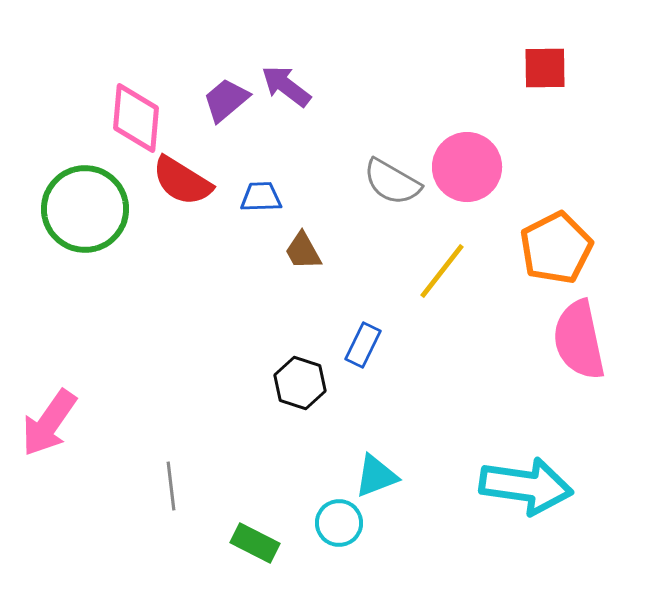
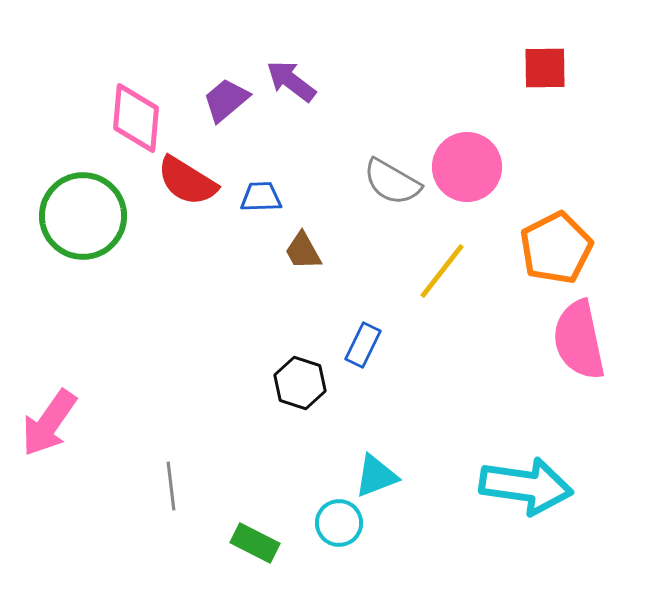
purple arrow: moved 5 px right, 5 px up
red semicircle: moved 5 px right
green circle: moved 2 px left, 7 px down
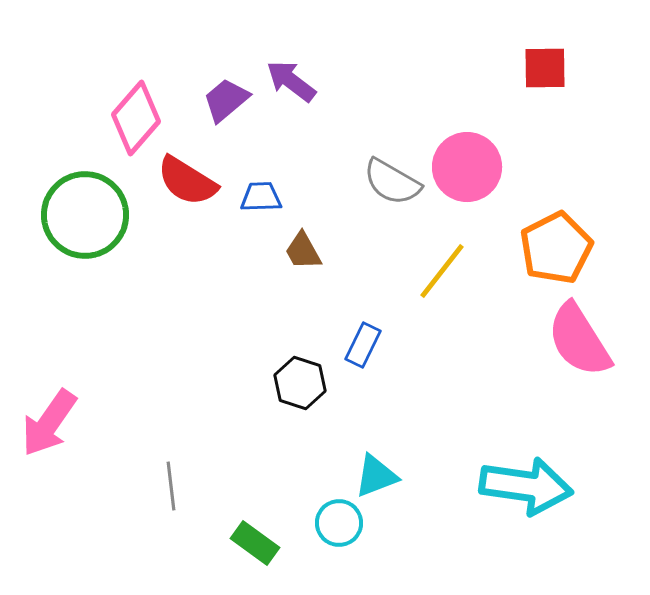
pink diamond: rotated 36 degrees clockwise
green circle: moved 2 px right, 1 px up
pink semicircle: rotated 20 degrees counterclockwise
green rectangle: rotated 9 degrees clockwise
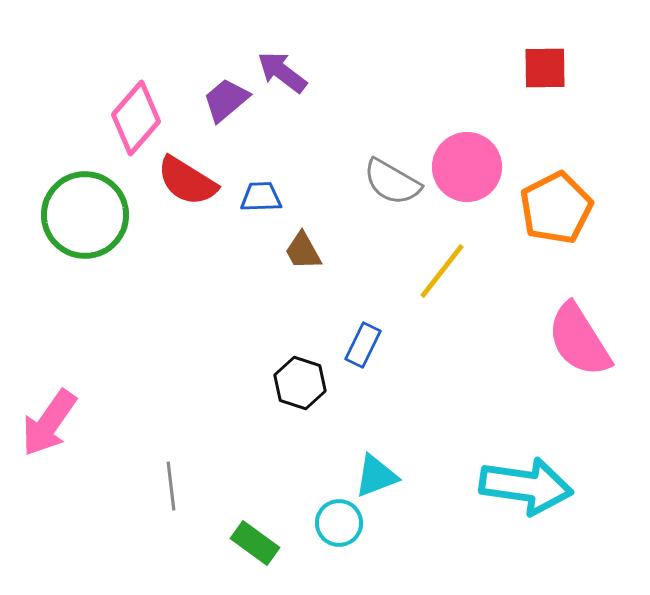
purple arrow: moved 9 px left, 9 px up
orange pentagon: moved 40 px up
